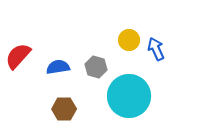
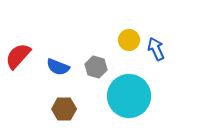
blue semicircle: rotated 150 degrees counterclockwise
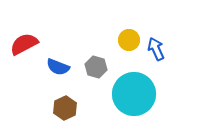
red semicircle: moved 6 px right, 12 px up; rotated 20 degrees clockwise
cyan circle: moved 5 px right, 2 px up
brown hexagon: moved 1 px right, 1 px up; rotated 25 degrees counterclockwise
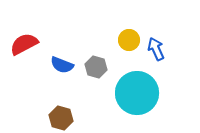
blue semicircle: moved 4 px right, 2 px up
cyan circle: moved 3 px right, 1 px up
brown hexagon: moved 4 px left, 10 px down; rotated 20 degrees counterclockwise
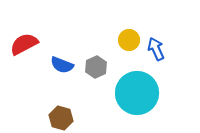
gray hexagon: rotated 20 degrees clockwise
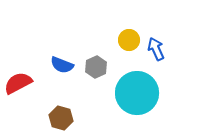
red semicircle: moved 6 px left, 39 px down
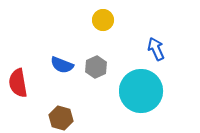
yellow circle: moved 26 px left, 20 px up
red semicircle: rotated 72 degrees counterclockwise
cyan circle: moved 4 px right, 2 px up
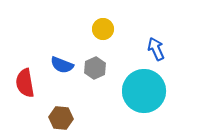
yellow circle: moved 9 px down
gray hexagon: moved 1 px left, 1 px down
red semicircle: moved 7 px right
cyan circle: moved 3 px right
brown hexagon: rotated 10 degrees counterclockwise
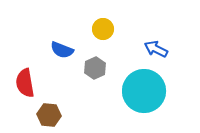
blue arrow: rotated 40 degrees counterclockwise
blue semicircle: moved 15 px up
brown hexagon: moved 12 px left, 3 px up
